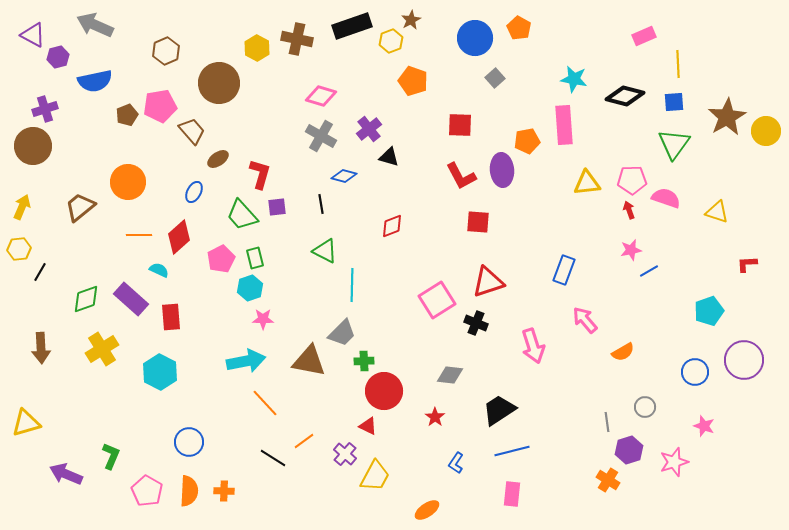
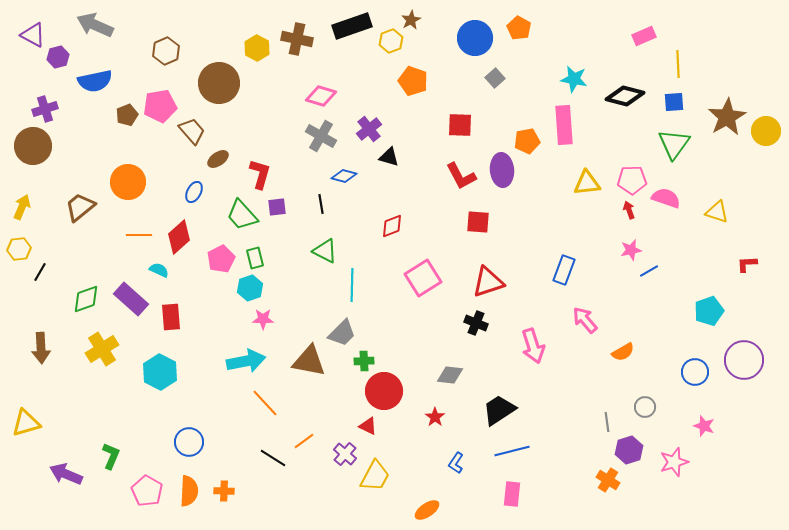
pink square at (437, 300): moved 14 px left, 22 px up
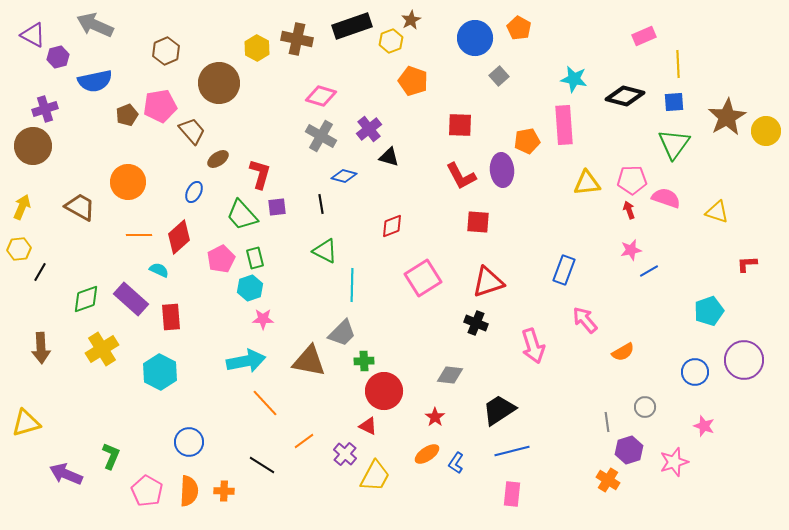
gray square at (495, 78): moved 4 px right, 2 px up
brown trapezoid at (80, 207): rotated 68 degrees clockwise
black line at (273, 458): moved 11 px left, 7 px down
orange ellipse at (427, 510): moved 56 px up
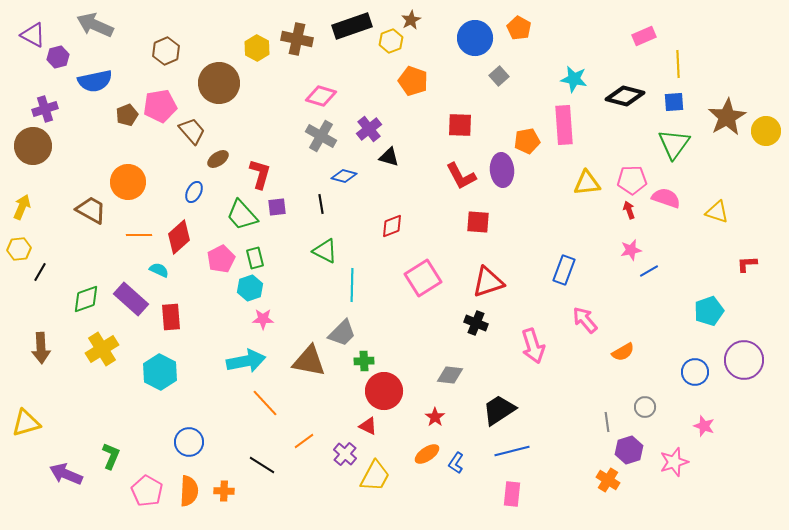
brown trapezoid at (80, 207): moved 11 px right, 3 px down
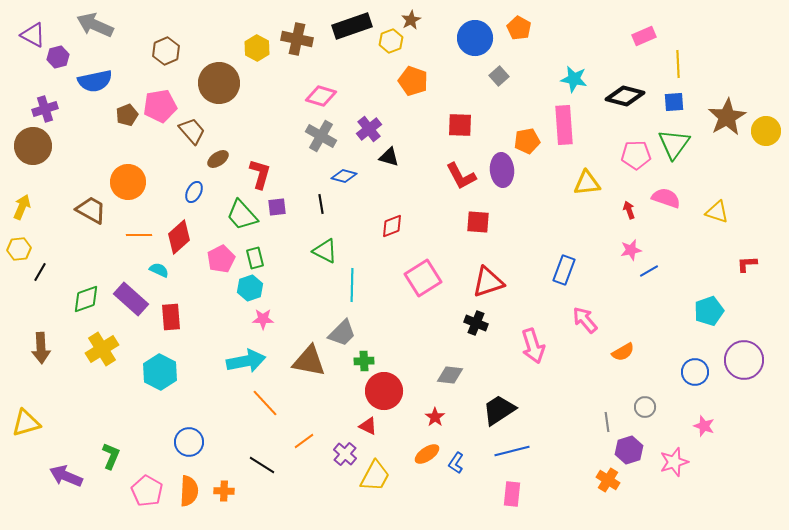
pink pentagon at (632, 180): moved 4 px right, 25 px up
purple arrow at (66, 474): moved 2 px down
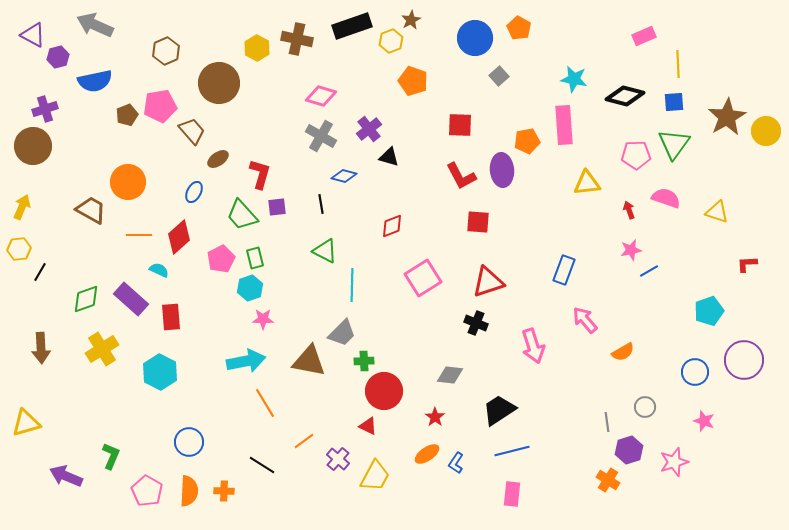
orange line at (265, 403): rotated 12 degrees clockwise
pink star at (704, 426): moved 5 px up
purple cross at (345, 454): moved 7 px left, 5 px down
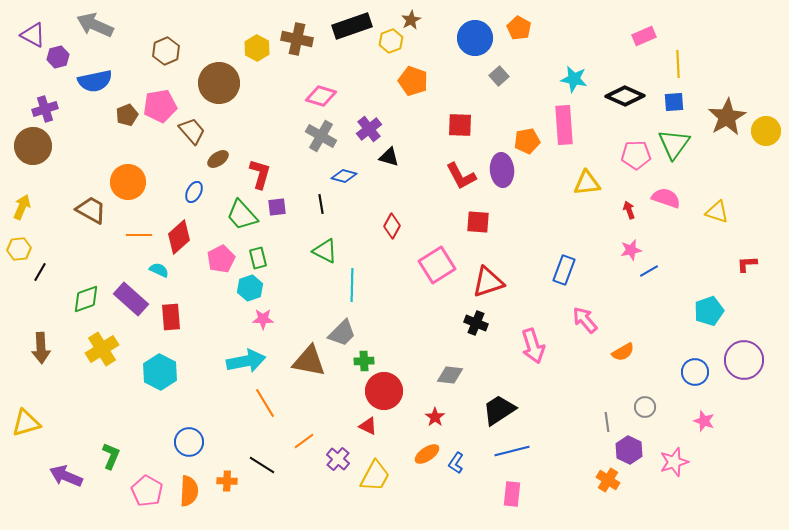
black diamond at (625, 96): rotated 9 degrees clockwise
red diamond at (392, 226): rotated 40 degrees counterclockwise
green rectangle at (255, 258): moved 3 px right
pink square at (423, 278): moved 14 px right, 13 px up
purple hexagon at (629, 450): rotated 16 degrees counterclockwise
orange cross at (224, 491): moved 3 px right, 10 px up
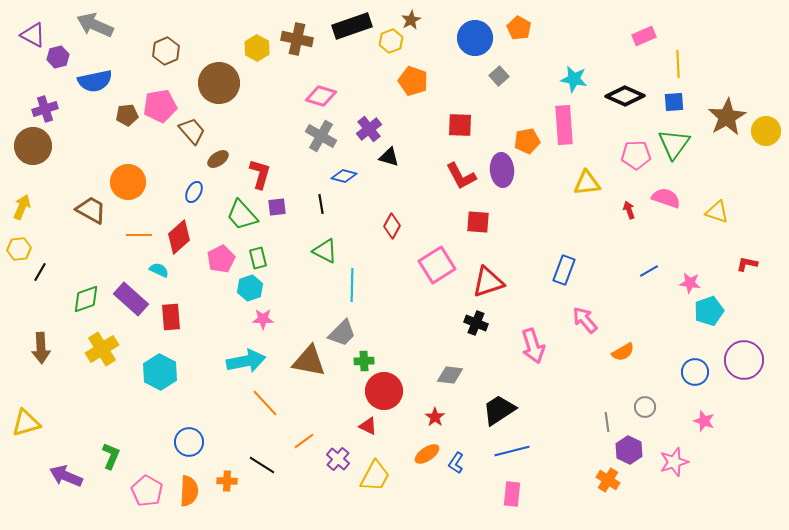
brown pentagon at (127, 115): rotated 15 degrees clockwise
pink star at (631, 250): moved 59 px right, 33 px down; rotated 20 degrees clockwise
red L-shape at (747, 264): rotated 15 degrees clockwise
orange line at (265, 403): rotated 12 degrees counterclockwise
